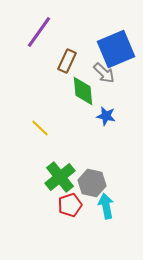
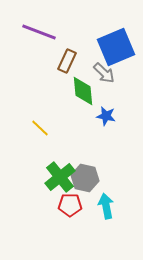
purple line: rotated 76 degrees clockwise
blue square: moved 2 px up
gray hexagon: moved 7 px left, 5 px up
red pentagon: rotated 20 degrees clockwise
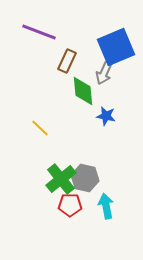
gray arrow: rotated 70 degrees clockwise
green cross: moved 1 px right, 2 px down
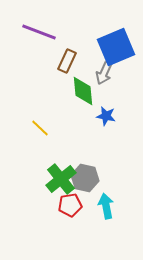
red pentagon: rotated 10 degrees counterclockwise
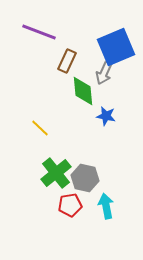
green cross: moved 5 px left, 6 px up
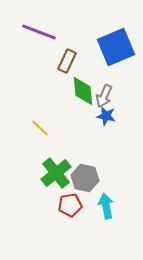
gray arrow: moved 23 px down
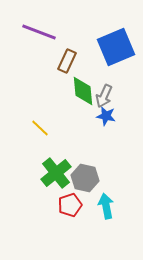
red pentagon: rotated 10 degrees counterclockwise
